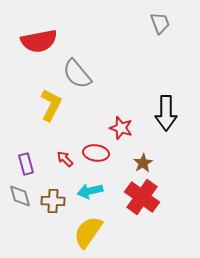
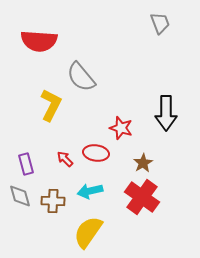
red semicircle: rotated 15 degrees clockwise
gray semicircle: moved 4 px right, 3 px down
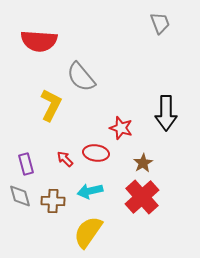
red cross: rotated 12 degrees clockwise
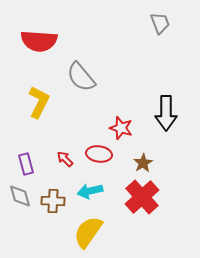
yellow L-shape: moved 12 px left, 3 px up
red ellipse: moved 3 px right, 1 px down
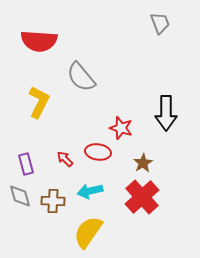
red ellipse: moved 1 px left, 2 px up
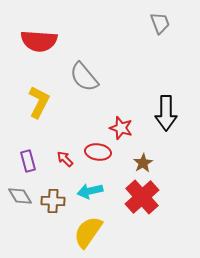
gray semicircle: moved 3 px right
purple rectangle: moved 2 px right, 3 px up
gray diamond: rotated 15 degrees counterclockwise
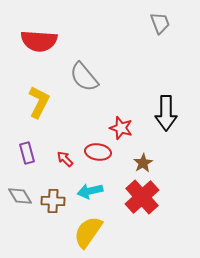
purple rectangle: moved 1 px left, 8 px up
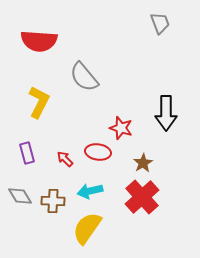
yellow semicircle: moved 1 px left, 4 px up
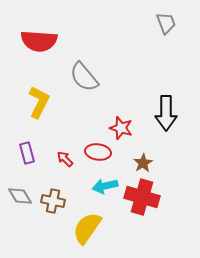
gray trapezoid: moved 6 px right
cyan arrow: moved 15 px right, 5 px up
red cross: rotated 32 degrees counterclockwise
brown cross: rotated 10 degrees clockwise
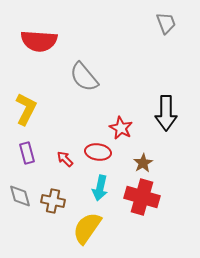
yellow L-shape: moved 13 px left, 7 px down
red star: rotated 10 degrees clockwise
cyan arrow: moved 5 px left, 2 px down; rotated 65 degrees counterclockwise
gray diamond: rotated 15 degrees clockwise
